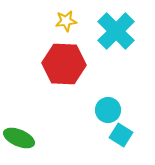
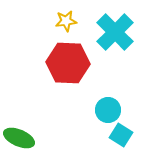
cyan cross: moved 1 px left, 1 px down
red hexagon: moved 4 px right, 1 px up
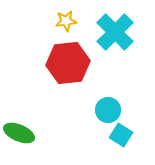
red hexagon: rotated 9 degrees counterclockwise
green ellipse: moved 5 px up
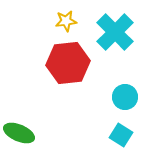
cyan circle: moved 17 px right, 13 px up
